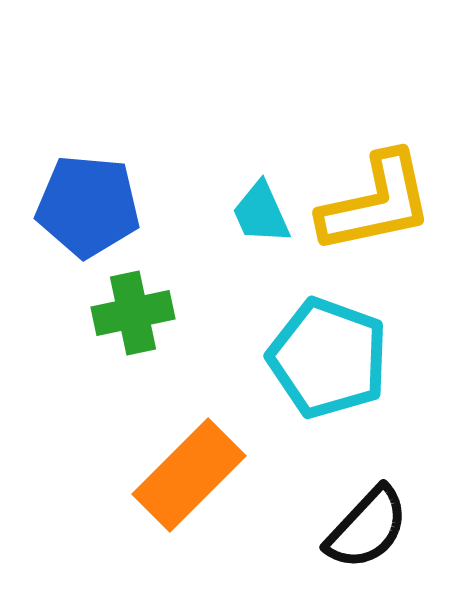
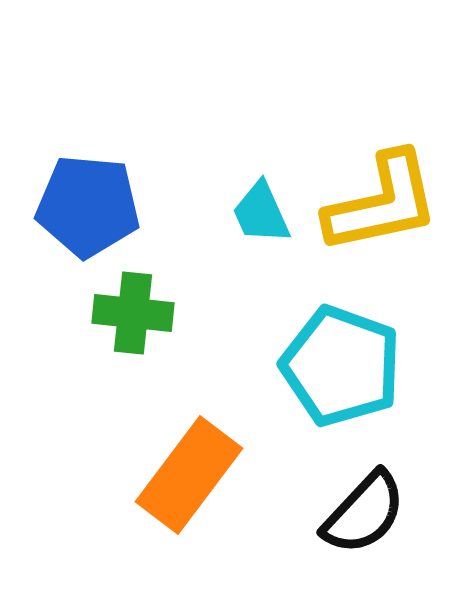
yellow L-shape: moved 6 px right
green cross: rotated 18 degrees clockwise
cyan pentagon: moved 13 px right, 8 px down
orange rectangle: rotated 8 degrees counterclockwise
black semicircle: moved 3 px left, 15 px up
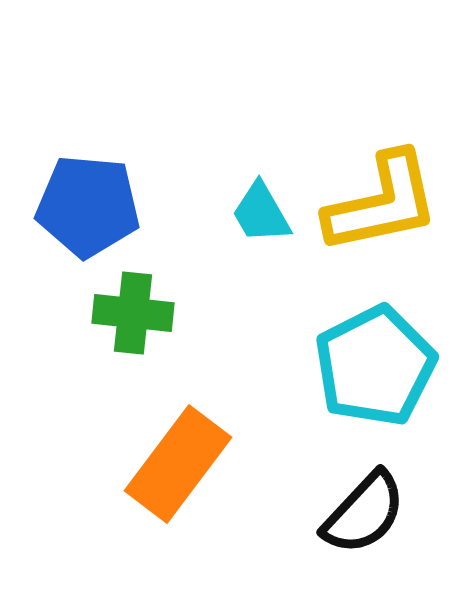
cyan trapezoid: rotated 6 degrees counterclockwise
cyan pentagon: moved 34 px right; rotated 25 degrees clockwise
orange rectangle: moved 11 px left, 11 px up
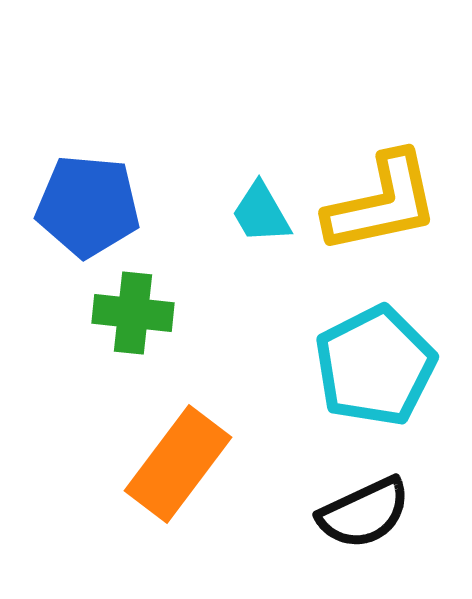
black semicircle: rotated 22 degrees clockwise
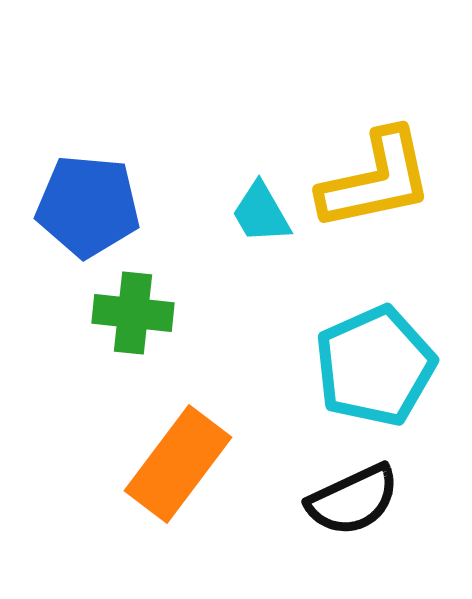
yellow L-shape: moved 6 px left, 23 px up
cyan pentagon: rotated 3 degrees clockwise
black semicircle: moved 11 px left, 13 px up
